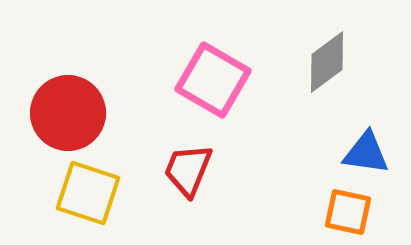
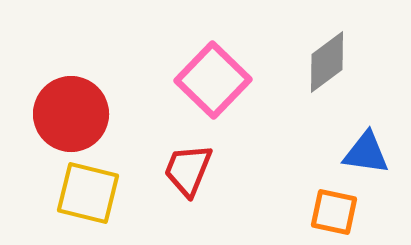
pink square: rotated 14 degrees clockwise
red circle: moved 3 px right, 1 px down
yellow square: rotated 4 degrees counterclockwise
orange square: moved 14 px left
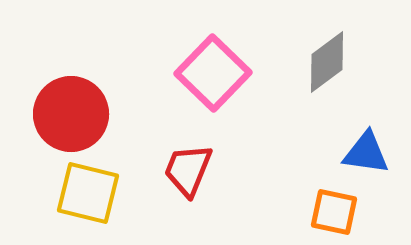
pink square: moved 7 px up
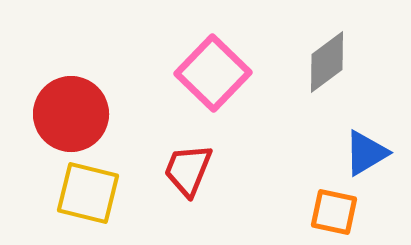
blue triangle: rotated 39 degrees counterclockwise
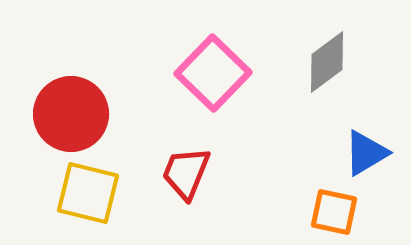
red trapezoid: moved 2 px left, 3 px down
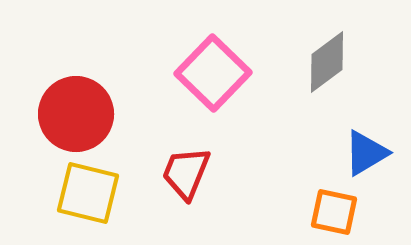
red circle: moved 5 px right
